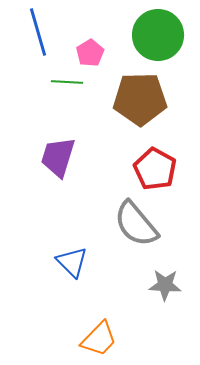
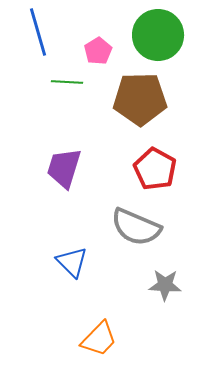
pink pentagon: moved 8 px right, 2 px up
purple trapezoid: moved 6 px right, 11 px down
gray semicircle: moved 3 px down; rotated 27 degrees counterclockwise
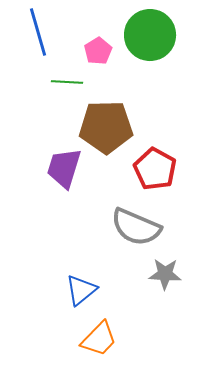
green circle: moved 8 px left
brown pentagon: moved 34 px left, 28 px down
blue triangle: moved 9 px right, 28 px down; rotated 36 degrees clockwise
gray star: moved 11 px up
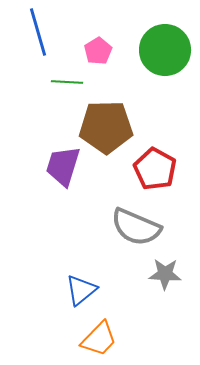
green circle: moved 15 px right, 15 px down
purple trapezoid: moved 1 px left, 2 px up
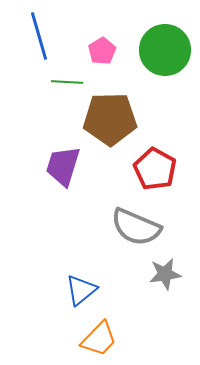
blue line: moved 1 px right, 4 px down
pink pentagon: moved 4 px right
brown pentagon: moved 4 px right, 8 px up
gray star: rotated 12 degrees counterclockwise
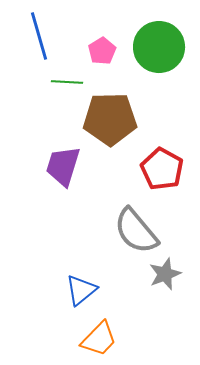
green circle: moved 6 px left, 3 px up
red pentagon: moved 7 px right
gray semicircle: moved 4 px down; rotated 27 degrees clockwise
gray star: rotated 12 degrees counterclockwise
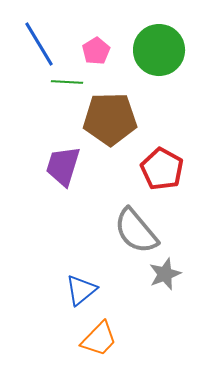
blue line: moved 8 px down; rotated 15 degrees counterclockwise
green circle: moved 3 px down
pink pentagon: moved 6 px left
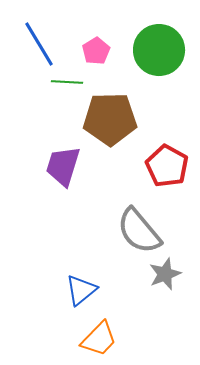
red pentagon: moved 5 px right, 3 px up
gray semicircle: moved 3 px right
